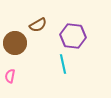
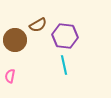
purple hexagon: moved 8 px left
brown circle: moved 3 px up
cyan line: moved 1 px right, 1 px down
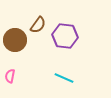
brown semicircle: rotated 24 degrees counterclockwise
cyan line: moved 13 px down; rotated 54 degrees counterclockwise
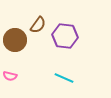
pink semicircle: rotated 88 degrees counterclockwise
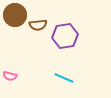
brown semicircle: rotated 48 degrees clockwise
purple hexagon: rotated 15 degrees counterclockwise
brown circle: moved 25 px up
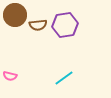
purple hexagon: moved 11 px up
cyan line: rotated 60 degrees counterclockwise
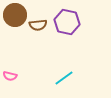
purple hexagon: moved 2 px right, 3 px up; rotated 20 degrees clockwise
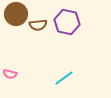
brown circle: moved 1 px right, 1 px up
pink semicircle: moved 2 px up
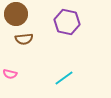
brown semicircle: moved 14 px left, 14 px down
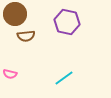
brown circle: moved 1 px left
brown semicircle: moved 2 px right, 3 px up
